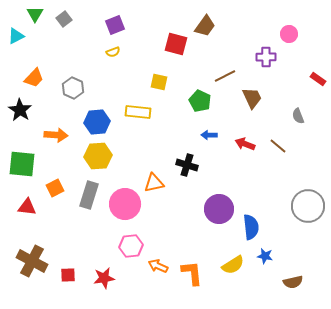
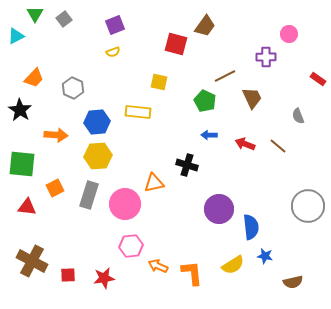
green pentagon at (200, 101): moved 5 px right
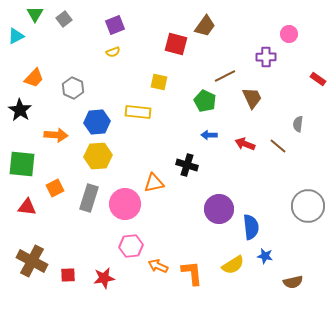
gray semicircle at (298, 116): moved 8 px down; rotated 28 degrees clockwise
gray rectangle at (89, 195): moved 3 px down
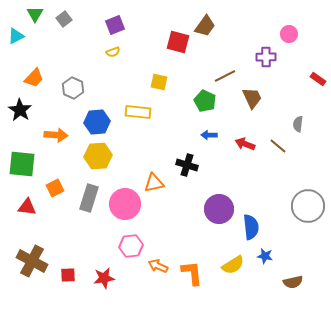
red square at (176, 44): moved 2 px right, 2 px up
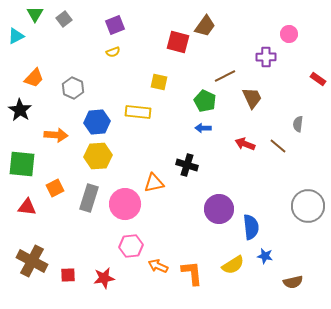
blue arrow at (209, 135): moved 6 px left, 7 px up
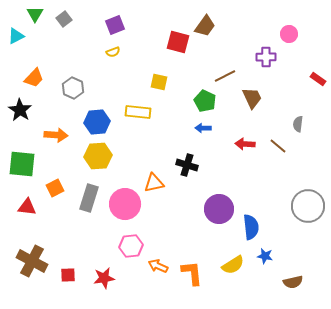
red arrow at (245, 144): rotated 18 degrees counterclockwise
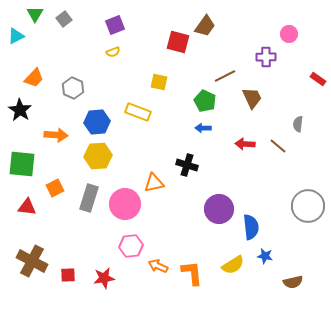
yellow rectangle at (138, 112): rotated 15 degrees clockwise
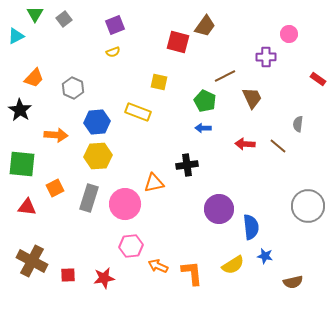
black cross at (187, 165): rotated 25 degrees counterclockwise
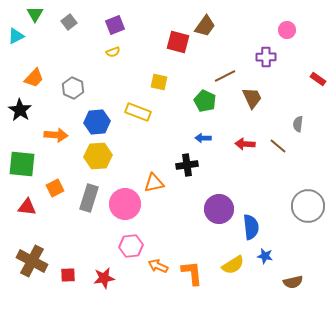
gray square at (64, 19): moved 5 px right, 3 px down
pink circle at (289, 34): moved 2 px left, 4 px up
blue arrow at (203, 128): moved 10 px down
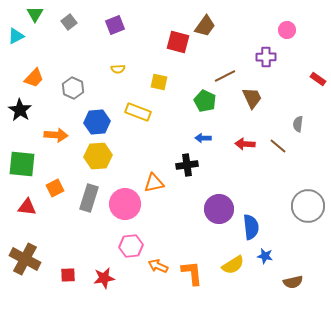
yellow semicircle at (113, 52): moved 5 px right, 17 px down; rotated 16 degrees clockwise
brown cross at (32, 261): moved 7 px left, 2 px up
